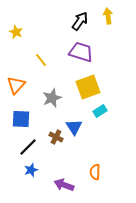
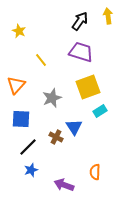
yellow star: moved 3 px right, 1 px up
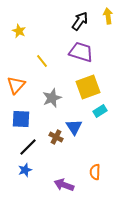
yellow line: moved 1 px right, 1 px down
blue star: moved 6 px left
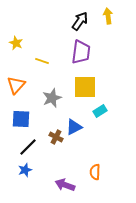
yellow star: moved 3 px left, 12 px down
purple trapezoid: rotated 80 degrees clockwise
yellow line: rotated 32 degrees counterclockwise
yellow square: moved 3 px left; rotated 20 degrees clockwise
blue triangle: rotated 36 degrees clockwise
purple arrow: moved 1 px right
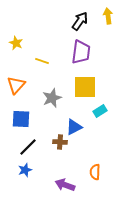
brown cross: moved 4 px right, 5 px down; rotated 24 degrees counterclockwise
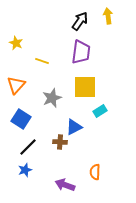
blue square: rotated 30 degrees clockwise
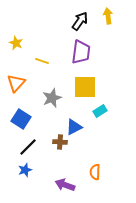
orange triangle: moved 2 px up
